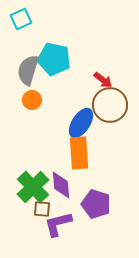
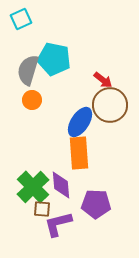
blue ellipse: moved 1 px left, 1 px up
purple pentagon: rotated 16 degrees counterclockwise
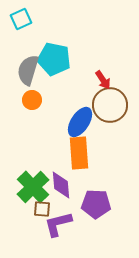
red arrow: rotated 18 degrees clockwise
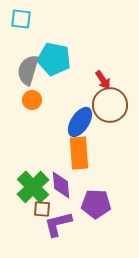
cyan square: rotated 30 degrees clockwise
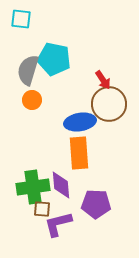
brown circle: moved 1 px left, 1 px up
blue ellipse: rotated 48 degrees clockwise
green cross: rotated 36 degrees clockwise
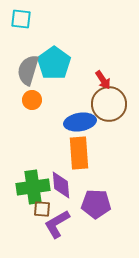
cyan pentagon: moved 4 px down; rotated 24 degrees clockwise
purple L-shape: moved 1 px left; rotated 16 degrees counterclockwise
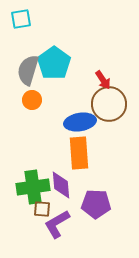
cyan square: rotated 15 degrees counterclockwise
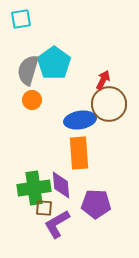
red arrow: rotated 120 degrees counterclockwise
blue ellipse: moved 2 px up
green cross: moved 1 px right, 1 px down
brown square: moved 2 px right, 1 px up
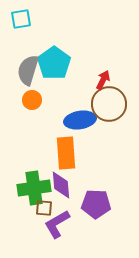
orange rectangle: moved 13 px left
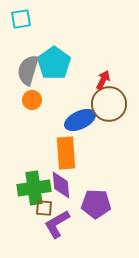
blue ellipse: rotated 16 degrees counterclockwise
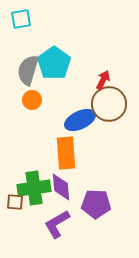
purple diamond: moved 2 px down
brown square: moved 29 px left, 6 px up
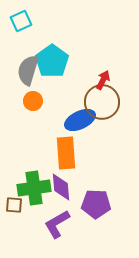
cyan square: moved 2 px down; rotated 15 degrees counterclockwise
cyan pentagon: moved 2 px left, 2 px up
orange circle: moved 1 px right, 1 px down
brown circle: moved 7 px left, 2 px up
brown square: moved 1 px left, 3 px down
